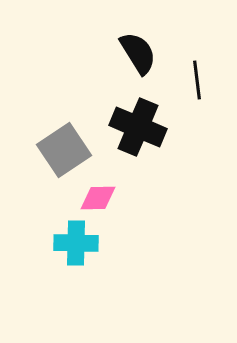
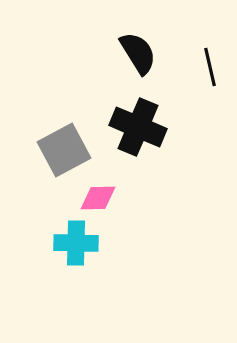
black line: moved 13 px right, 13 px up; rotated 6 degrees counterclockwise
gray square: rotated 6 degrees clockwise
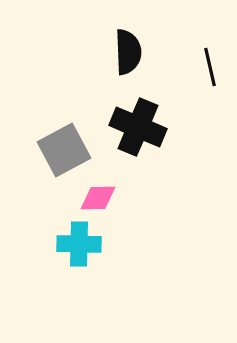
black semicircle: moved 10 px left, 1 px up; rotated 30 degrees clockwise
cyan cross: moved 3 px right, 1 px down
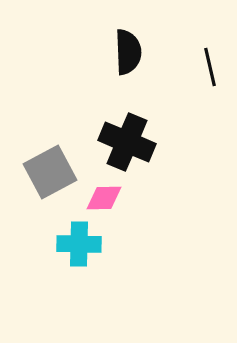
black cross: moved 11 px left, 15 px down
gray square: moved 14 px left, 22 px down
pink diamond: moved 6 px right
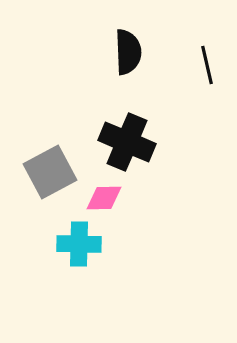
black line: moved 3 px left, 2 px up
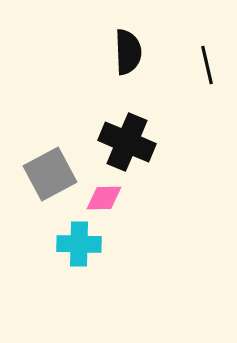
gray square: moved 2 px down
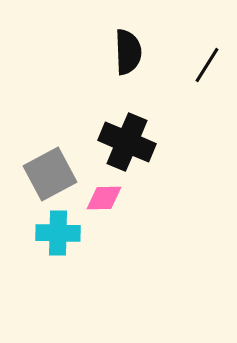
black line: rotated 45 degrees clockwise
cyan cross: moved 21 px left, 11 px up
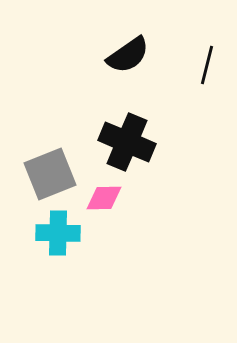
black semicircle: moved 3 px down; rotated 57 degrees clockwise
black line: rotated 18 degrees counterclockwise
gray square: rotated 6 degrees clockwise
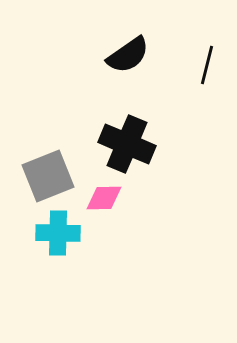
black cross: moved 2 px down
gray square: moved 2 px left, 2 px down
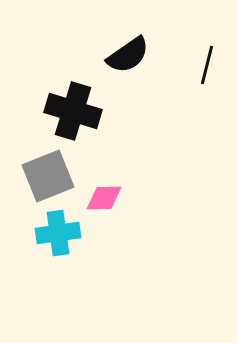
black cross: moved 54 px left, 33 px up; rotated 6 degrees counterclockwise
cyan cross: rotated 9 degrees counterclockwise
